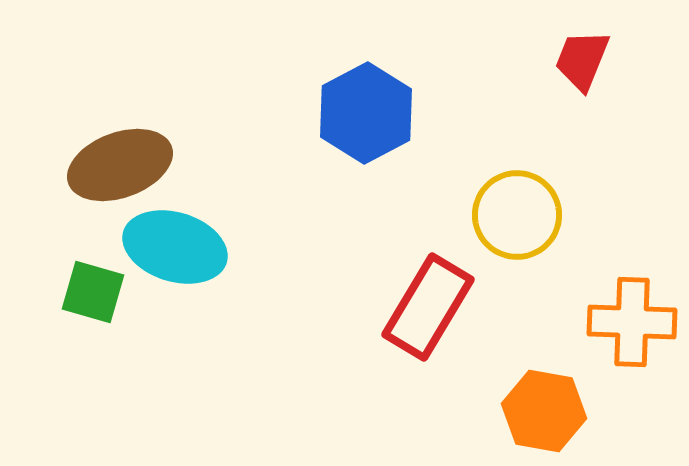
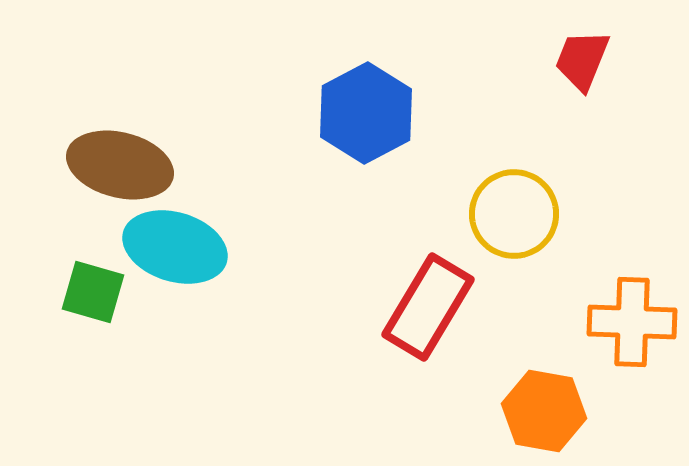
brown ellipse: rotated 34 degrees clockwise
yellow circle: moved 3 px left, 1 px up
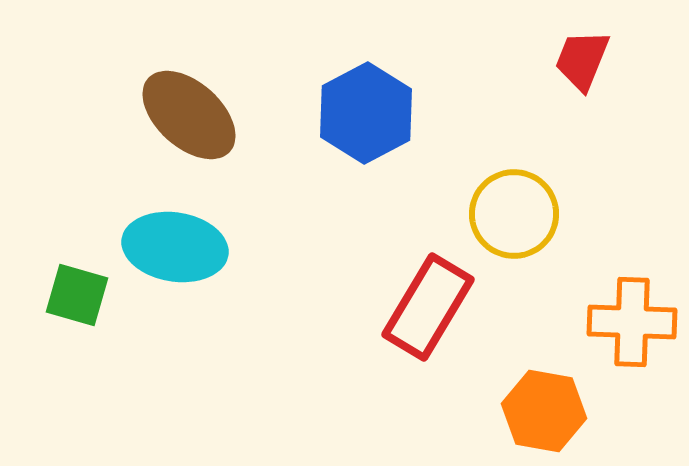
brown ellipse: moved 69 px right, 50 px up; rotated 28 degrees clockwise
cyan ellipse: rotated 8 degrees counterclockwise
green square: moved 16 px left, 3 px down
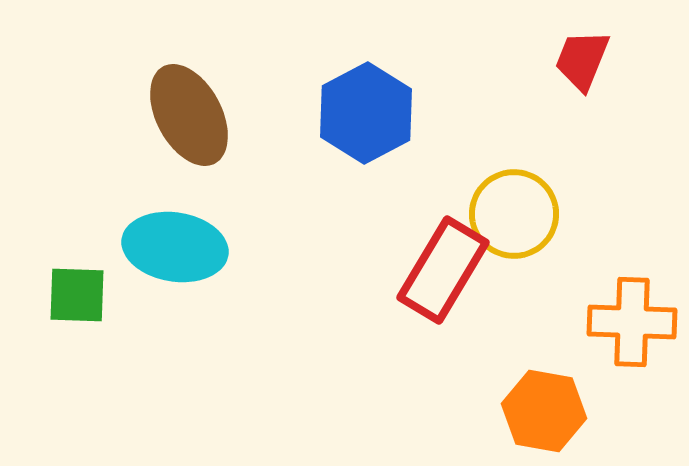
brown ellipse: rotated 20 degrees clockwise
green square: rotated 14 degrees counterclockwise
red rectangle: moved 15 px right, 37 px up
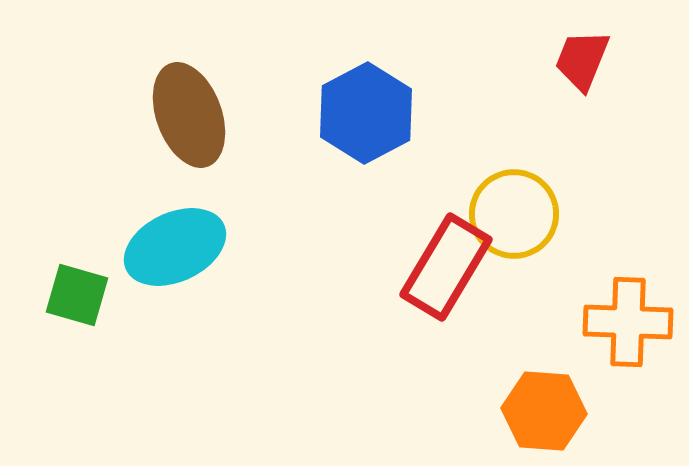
brown ellipse: rotated 8 degrees clockwise
cyan ellipse: rotated 34 degrees counterclockwise
red rectangle: moved 3 px right, 3 px up
green square: rotated 14 degrees clockwise
orange cross: moved 4 px left
orange hexagon: rotated 6 degrees counterclockwise
